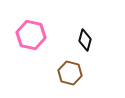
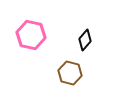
black diamond: rotated 25 degrees clockwise
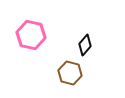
black diamond: moved 5 px down
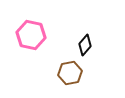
brown hexagon: rotated 25 degrees counterclockwise
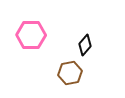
pink hexagon: rotated 12 degrees counterclockwise
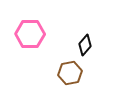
pink hexagon: moved 1 px left, 1 px up
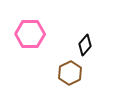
brown hexagon: rotated 15 degrees counterclockwise
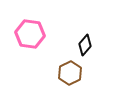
pink hexagon: rotated 8 degrees clockwise
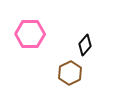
pink hexagon: rotated 8 degrees counterclockwise
